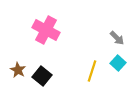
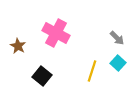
pink cross: moved 10 px right, 3 px down
brown star: moved 24 px up
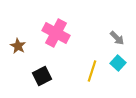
black square: rotated 24 degrees clockwise
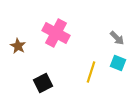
cyan square: rotated 21 degrees counterclockwise
yellow line: moved 1 px left, 1 px down
black square: moved 1 px right, 7 px down
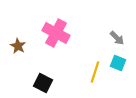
yellow line: moved 4 px right
black square: rotated 36 degrees counterclockwise
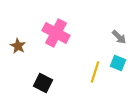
gray arrow: moved 2 px right, 1 px up
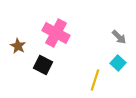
cyan square: rotated 21 degrees clockwise
yellow line: moved 8 px down
black square: moved 18 px up
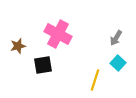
pink cross: moved 2 px right, 1 px down
gray arrow: moved 3 px left, 1 px down; rotated 77 degrees clockwise
brown star: rotated 28 degrees clockwise
black square: rotated 36 degrees counterclockwise
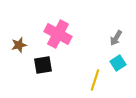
brown star: moved 1 px right, 1 px up
cyan square: rotated 14 degrees clockwise
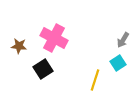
pink cross: moved 4 px left, 4 px down
gray arrow: moved 7 px right, 2 px down
brown star: moved 1 px down; rotated 21 degrees clockwise
black square: moved 4 px down; rotated 24 degrees counterclockwise
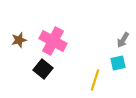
pink cross: moved 1 px left, 3 px down
brown star: moved 6 px up; rotated 21 degrees counterclockwise
cyan square: rotated 21 degrees clockwise
black square: rotated 18 degrees counterclockwise
